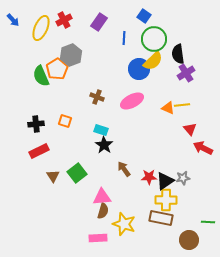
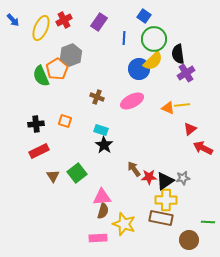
red triangle: rotated 32 degrees clockwise
brown arrow: moved 10 px right
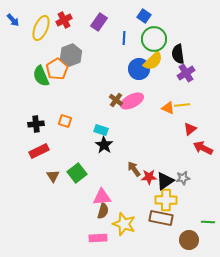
brown cross: moved 19 px right, 3 px down; rotated 16 degrees clockwise
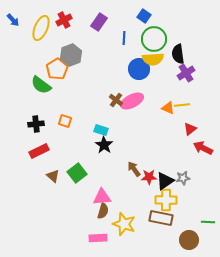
yellow semicircle: moved 2 px up; rotated 40 degrees clockwise
green semicircle: moved 9 px down; rotated 30 degrees counterclockwise
brown triangle: rotated 16 degrees counterclockwise
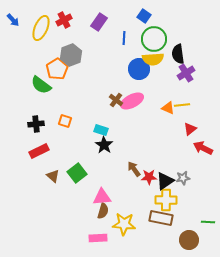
yellow star: rotated 15 degrees counterclockwise
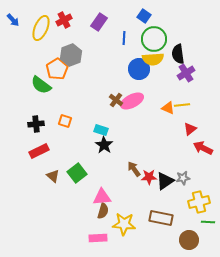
yellow cross: moved 33 px right, 2 px down; rotated 15 degrees counterclockwise
